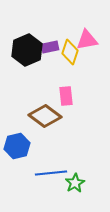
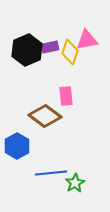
blue hexagon: rotated 15 degrees counterclockwise
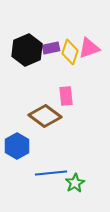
pink triangle: moved 2 px right, 8 px down; rotated 10 degrees counterclockwise
purple rectangle: moved 1 px right, 1 px down
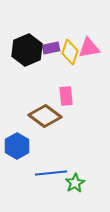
pink triangle: rotated 10 degrees clockwise
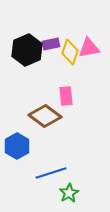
purple rectangle: moved 4 px up
blue line: rotated 12 degrees counterclockwise
green star: moved 6 px left, 10 px down
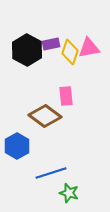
black hexagon: rotated 8 degrees counterclockwise
green star: rotated 24 degrees counterclockwise
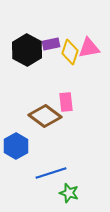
pink rectangle: moved 6 px down
blue hexagon: moved 1 px left
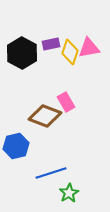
black hexagon: moved 5 px left, 3 px down
pink rectangle: rotated 24 degrees counterclockwise
brown diamond: rotated 16 degrees counterclockwise
blue hexagon: rotated 15 degrees clockwise
green star: rotated 24 degrees clockwise
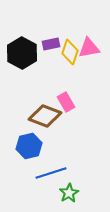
blue hexagon: moved 13 px right
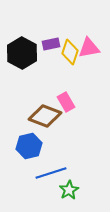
green star: moved 3 px up
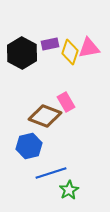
purple rectangle: moved 1 px left
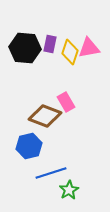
purple rectangle: rotated 66 degrees counterclockwise
black hexagon: moved 3 px right, 5 px up; rotated 24 degrees counterclockwise
